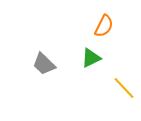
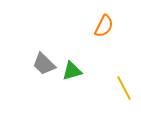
green triangle: moved 19 px left, 13 px down; rotated 10 degrees clockwise
yellow line: rotated 15 degrees clockwise
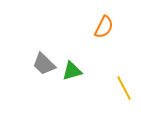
orange semicircle: moved 1 px down
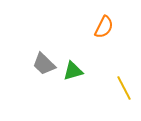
green triangle: moved 1 px right
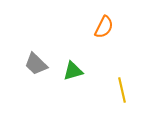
gray trapezoid: moved 8 px left
yellow line: moved 2 px left, 2 px down; rotated 15 degrees clockwise
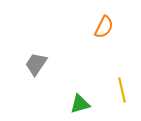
gray trapezoid: rotated 80 degrees clockwise
green triangle: moved 7 px right, 33 px down
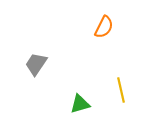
yellow line: moved 1 px left
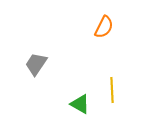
yellow line: moved 9 px left; rotated 10 degrees clockwise
green triangle: rotated 45 degrees clockwise
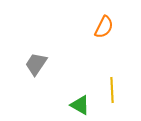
green triangle: moved 1 px down
